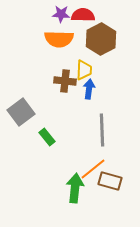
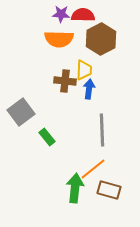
brown rectangle: moved 1 px left, 9 px down
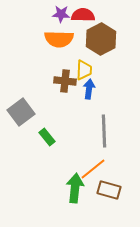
gray line: moved 2 px right, 1 px down
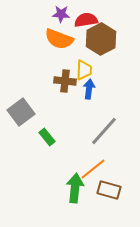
red semicircle: moved 3 px right, 5 px down; rotated 10 degrees counterclockwise
orange semicircle: rotated 20 degrees clockwise
gray line: rotated 44 degrees clockwise
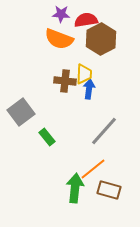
yellow trapezoid: moved 4 px down
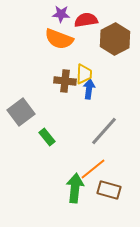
brown hexagon: moved 14 px right
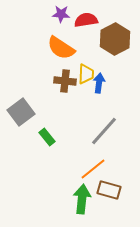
orange semicircle: moved 2 px right, 9 px down; rotated 12 degrees clockwise
yellow trapezoid: moved 2 px right
blue arrow: moved 10 px right, 6 px up
green arrow: moved 7 px right, 11 px down
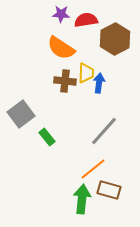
yellow trapezoid: moved 1 px up
gray square: moved 2 px down
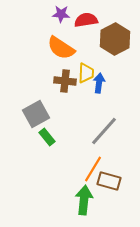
gray square: moved 15 px right; rotated 8 degrees clockwise
orange line: rotated 20 degrees counterclockwise
brown rectangle: moved 9 px up
green arrow: moved 2 px right, 1 px down
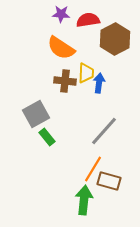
red semicircle: moved 2 px right
